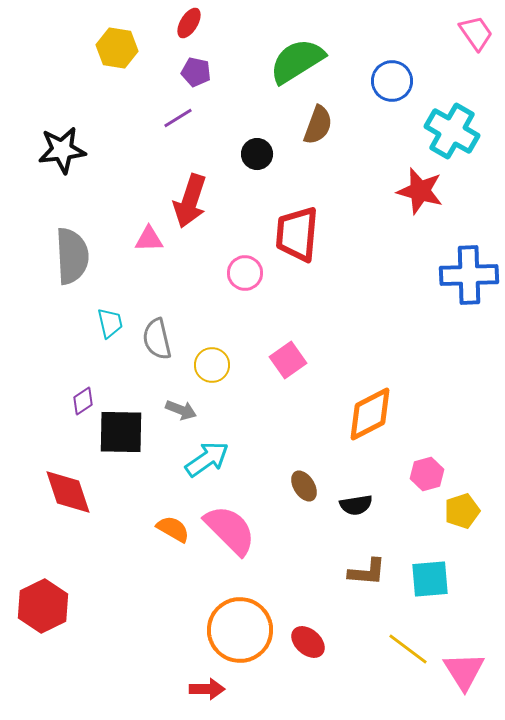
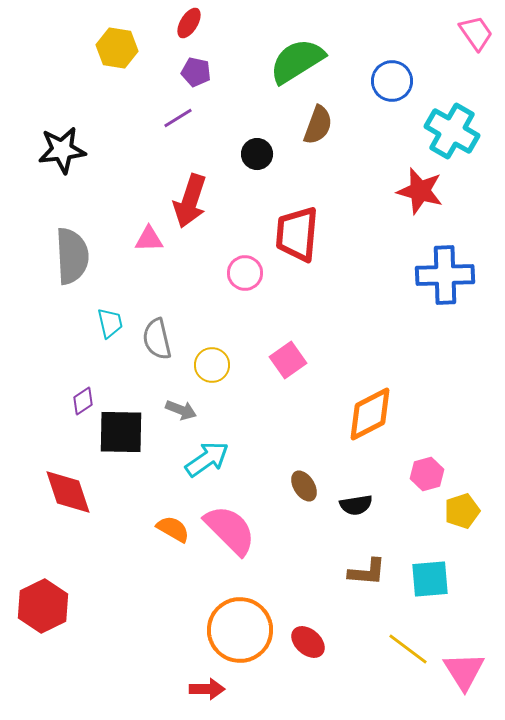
blue cross at (469, 275): moved 24 px left
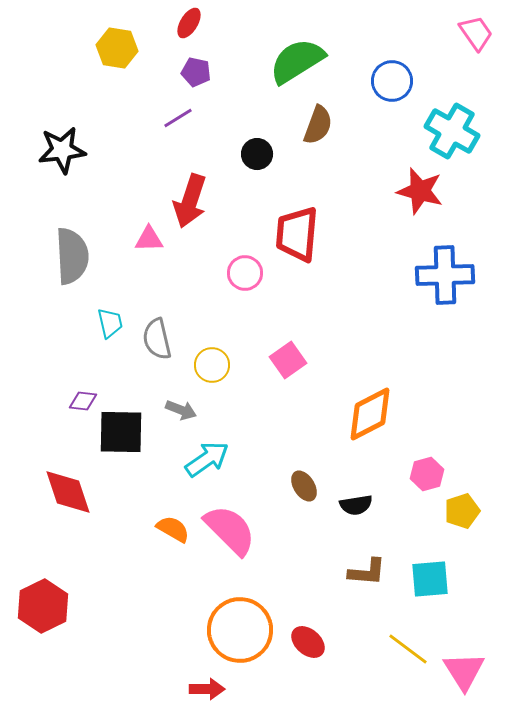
purple diamond at (83, 401): rotated 40 degrees clockwise
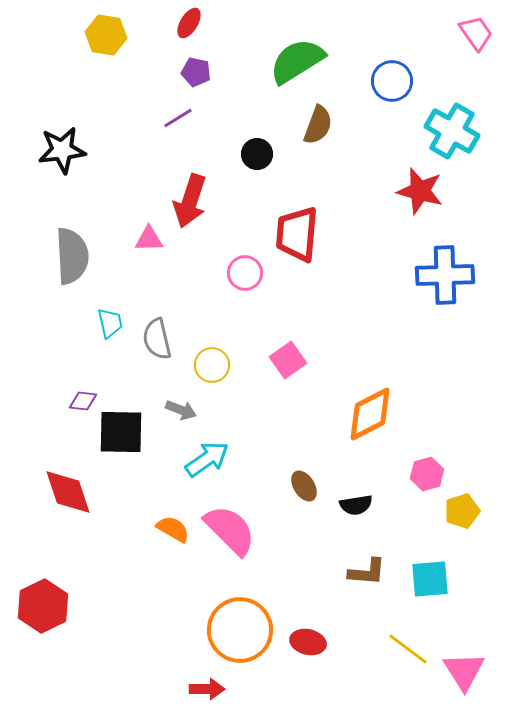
yellow hexagon at (117, 48): moved 11 px left, 13 px up
red ellipse at (308, 642): rotated 28 degrees counterclockwise
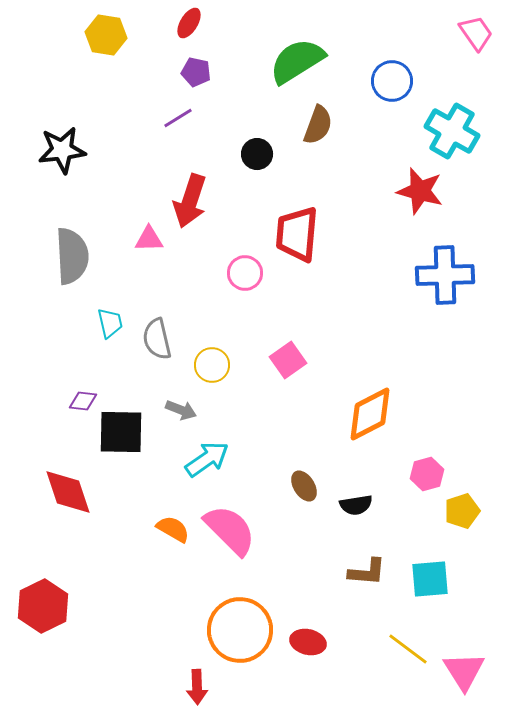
red arrow at (207, 689): moved 10 px left, 2 px up; rotated 88 degrees clockwise
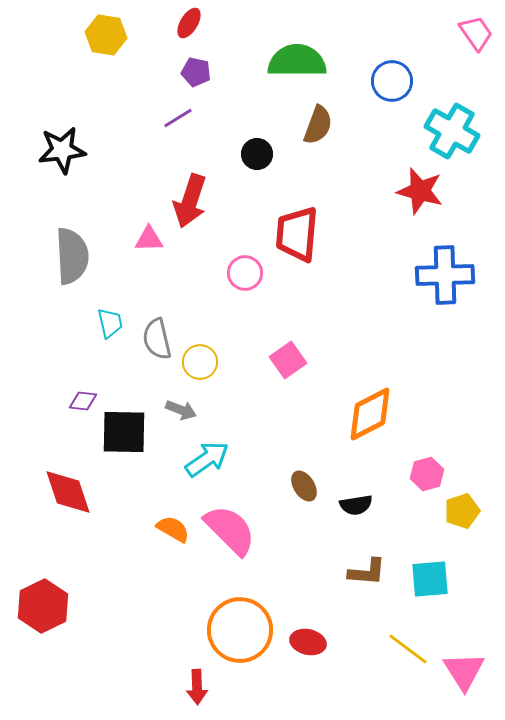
green semicircle at (297, 61): rotated 32 degrees clockwise
yellow circle at (212, 365): moved 12 px left, 3 px up
black square at (121, 432): moved 3 px right
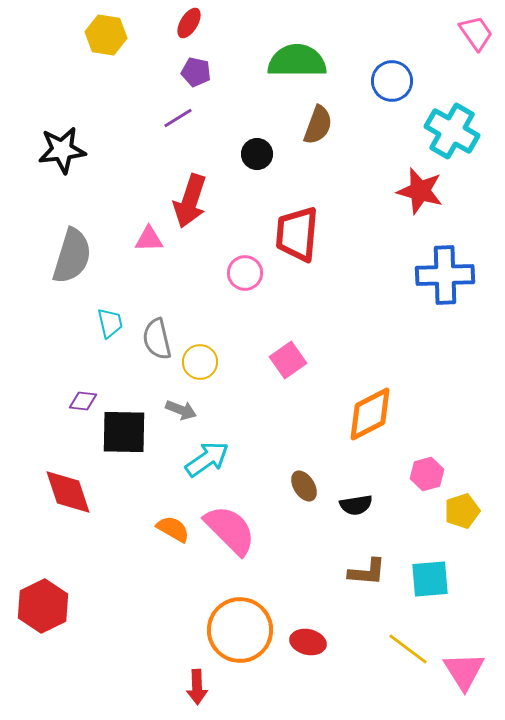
gray semicircle at (72, 256): rotated 20 degrees clockwise
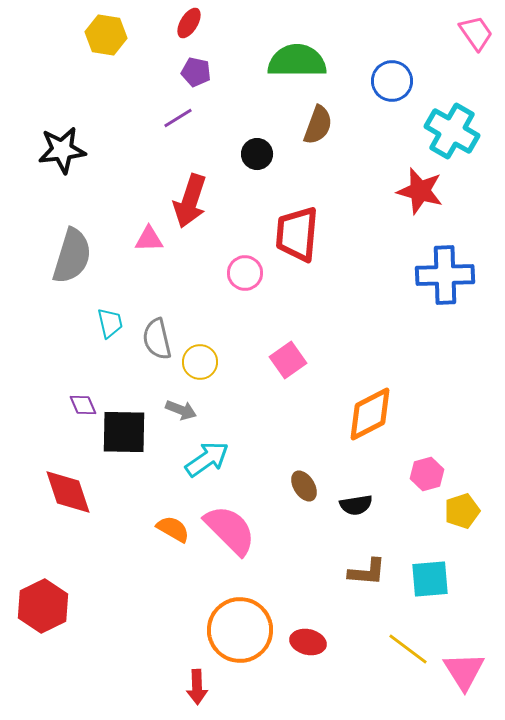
purple diamond at (83, 401): moved 4 px down; rotated 60 degrees clockwise
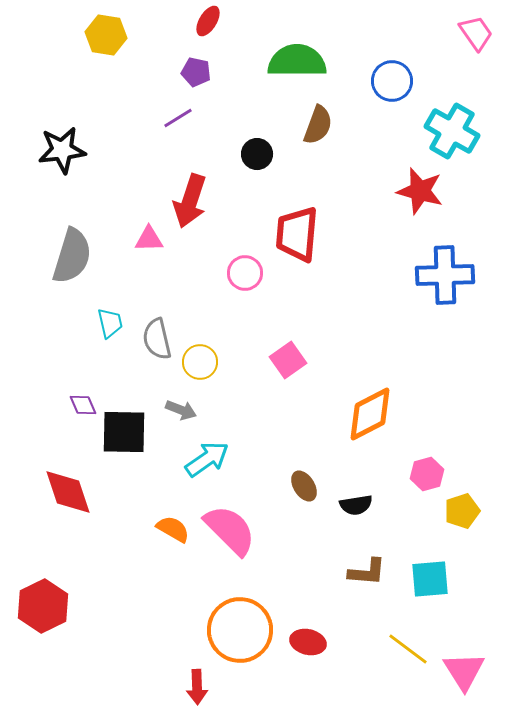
red ellipse at (189, 23): moved 19 px right, 2 px up
